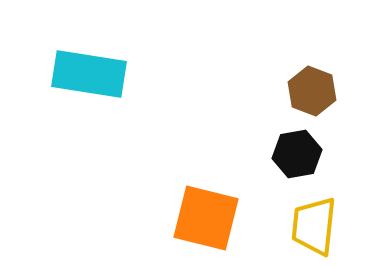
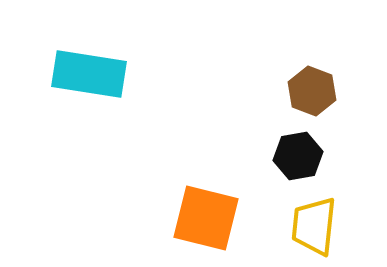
black hexagon: moved 1 px right, 2 px down
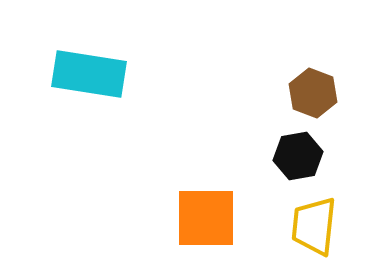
brown hexagon: moved 1 px right, 2 px down
orange square: rotated 14 degrees counterclockwise
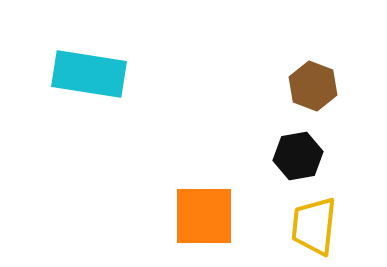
brown hexagon: moved 7 px up
orange square: moved 2 px left, 2 px up
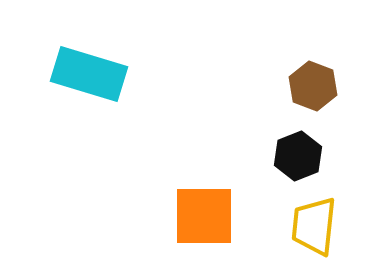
cyan rectangle: rotated 8 degrees clockwise
black hexagon: rotated 12 degrees counterclockwise
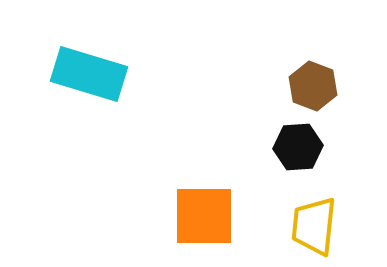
black hexagon: moved 9 px up; rotated 18 degrees clockwise
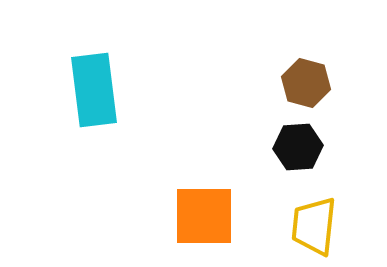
cyan rectangle: moved 5 px right, 16 px down; rotated 66 degrees clockwise
brown hexagon: moved 7 px left, 3 px up; rotated 6 degrees counterclockwise
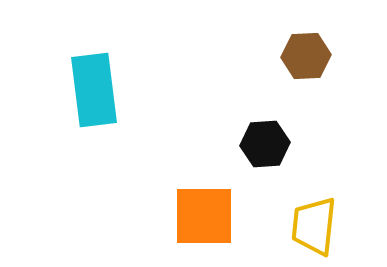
brown hexagon: moved 27 px up; rotated 18 degrees counterclockwise
black hexagon: moved 33 px left, 3 px up
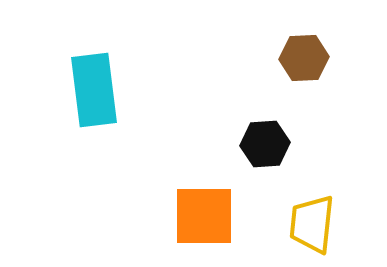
brown hexagon: moved 2 px left, 2 px down
yellow trapezoid: moved 2 px left, 2 px up
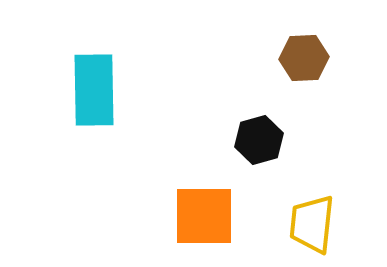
cyan rectangle: rotated 6 degrees clockwise
black hexagon: moved 6 px left, 4 px up; rotated 12 degrees counterclockwise
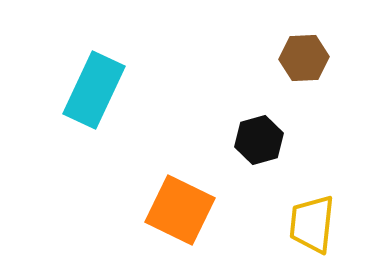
cyan rectangle: rotated 26 degrees clockwise
orange square: moved 24 px left, 6 px up; rotated 26 degrees clockwise
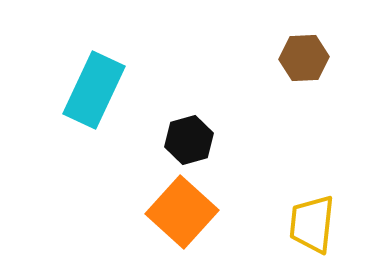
black hexagon: moved 70 px left
orange square: moved 2 px right, 2 px down; rotated 16 degrees clockwise
